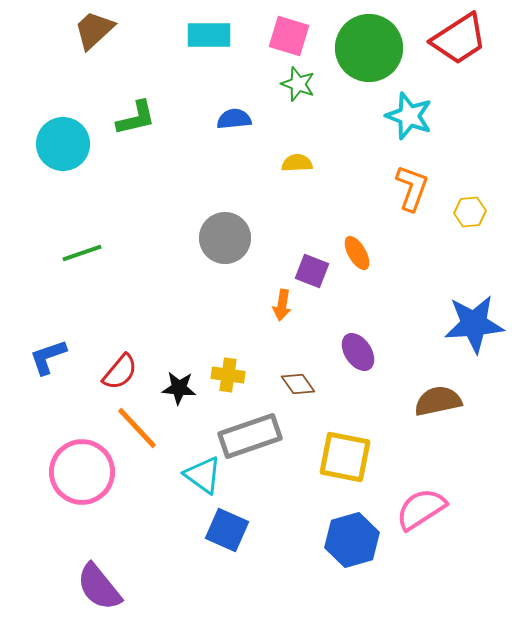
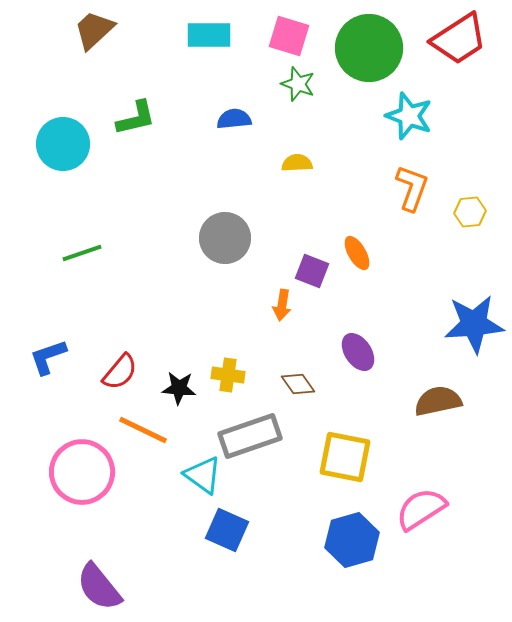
orange line: moved 6 px right, 2 px down; rotated 21 degrees counterclockwise
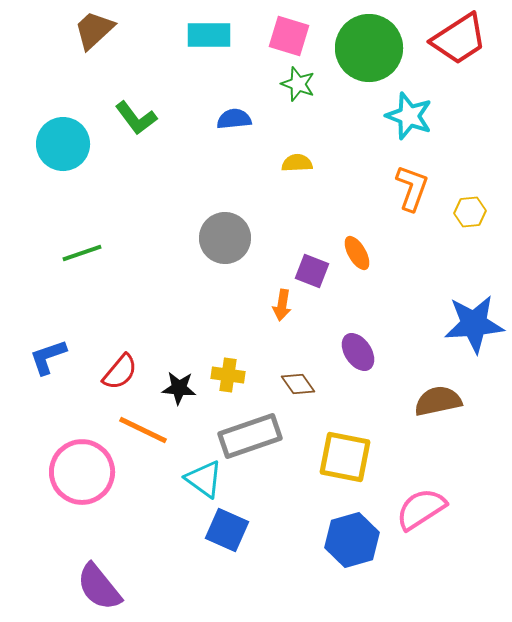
green L-shape: rotated 66 degrees clockwise
cyan triangle: moved 1 px right, 4 px down
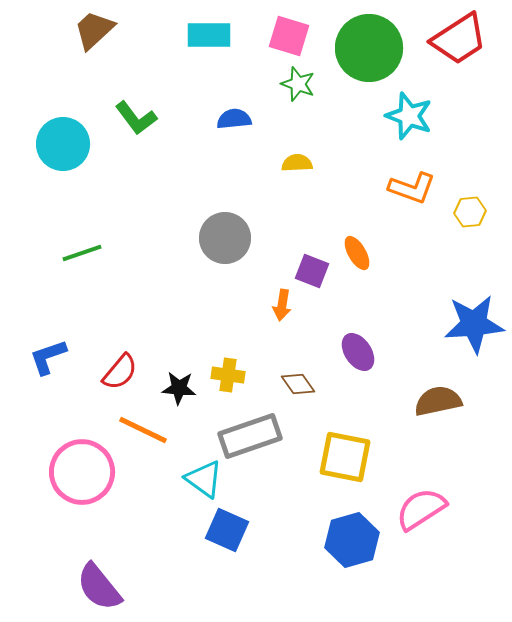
orange L-shape: rotated 90 degrees clockwise
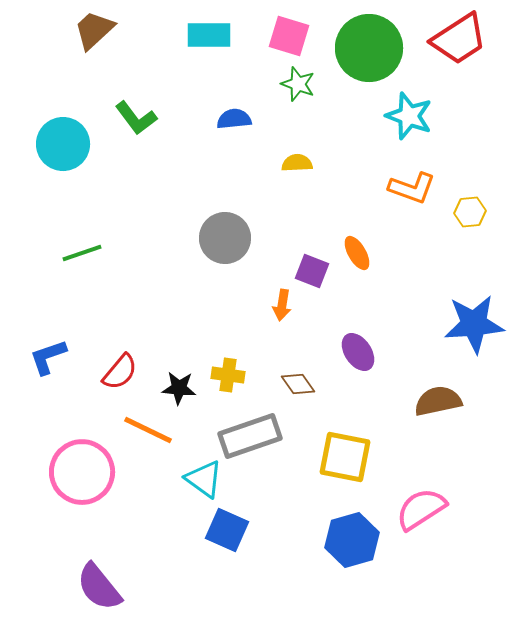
orange line: moved 5 px right
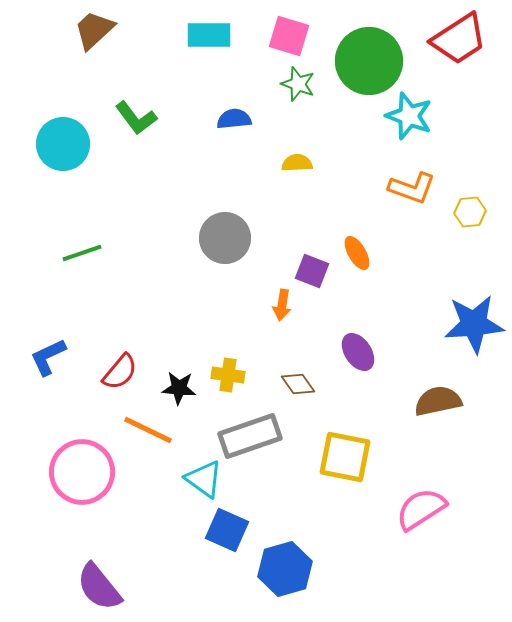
green circle: moved 13 px down
blue L-shape: rotated 6 degrees counterclockwise
blue hexagon: moved 67 px left, 29 px down
